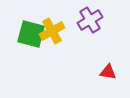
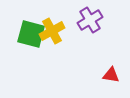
red triangle: moved 3 px right, 3 px down
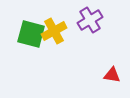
yellow cross: moved 2 px right
red triangle: moved 1 px right
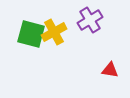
yellow cross: moved 1 px down
red triangle: moved 2 px left, 5 px up
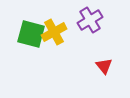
red triangle: moved 6 px left, 4 px up; rotated 42 degrees clockwise
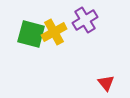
purple cross: moved 5 px left
red triangle: moved 2 px right, 17 px down
